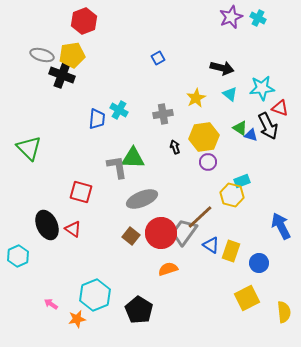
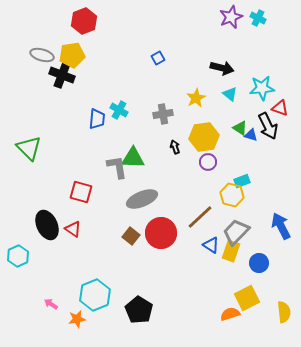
gray trapezoid at (184, 232): moved 52 px right; rotated 8 degrees clockwise
orange semicircle at (168, 269): moved 62 px right, 45 px down
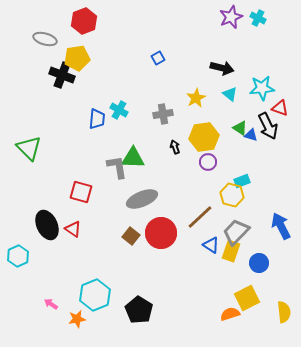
gray ellipse at (42, 55): moved 3 px right, 16 px up
yellow pentagon at (72, 55): moved 5 px right, 3 px down
